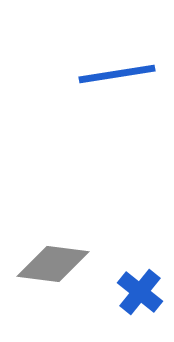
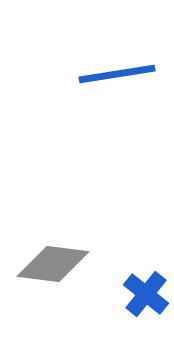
blue cross: moved 6 px right, 2 px down
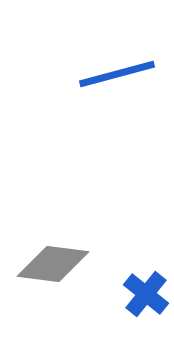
blue line: rotated 6 degrees counterclockwise
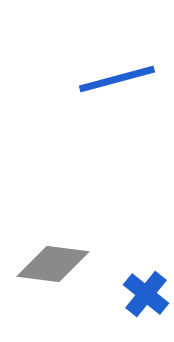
blue line: moved 5 px down
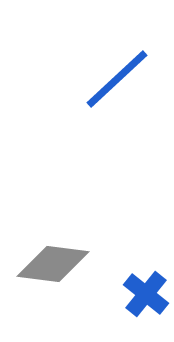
blue line: rotated 28 degrees counterclockwise
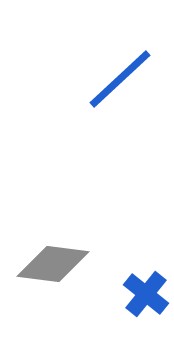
blue line: moved 3 px right
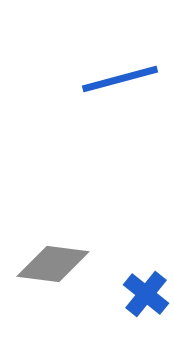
blue line: rotated 28 degrees clockwise
